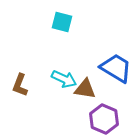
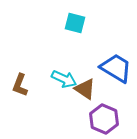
cyan square: moved 13 px right, 1 px down
brown triangle: rotated 25 degrees clockwise
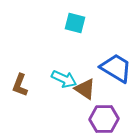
purple hexagon: rotated 24 degrees counterclockwise
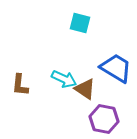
cyan square: moved 5 px right
brown L-shape: rotated 15 degrees counterclockwise
purple hexagon: rotated 12 degrees clockwise
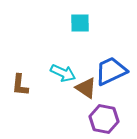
cyan square: rotated 15 degrees counterclockwise
blue trapezoid: moved 5 px left, 3 px down; rotated 56 degrees counterclockwise
cyan arrow: moved 1 px left, 6 px up
brown triangle: moved 1 px right, 1 px up
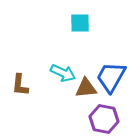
blue trapezoid: moved 6 px down; rotated 36 degrees counterclockwise
brown triangle: rotated 40 degrees counterclockwise
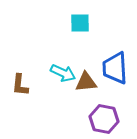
blue trapezoid: moved 4 px right, 9 px up; rotated 32 degrees counterclockwise
brown triangle: moved 6 px up
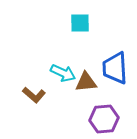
brown L-shape: moved 14 px right, 10 px down; rotated 55 degrees counterclockwise
purple hexagon: rotated 16 degrees counterclockwise
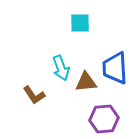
cyan arrow: moved 2 px left, 5 px up; rotated 45 degrees clockwise
brown L-shape: rotated 15 degrees clockwise
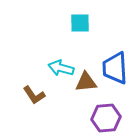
cyan arrow: rotated 125 degrees clockwise
purple hexagon: moved 2 px right, 1 px up
